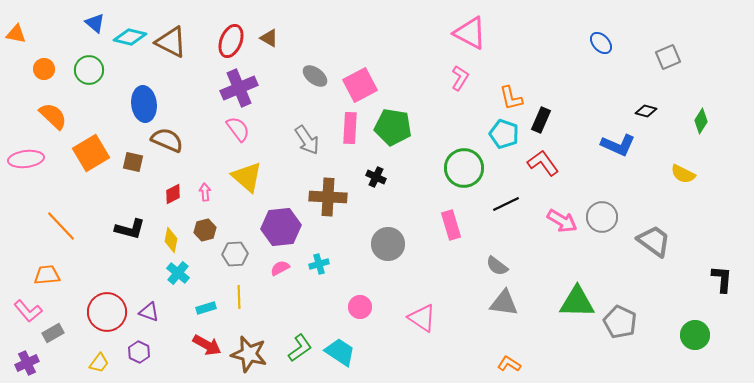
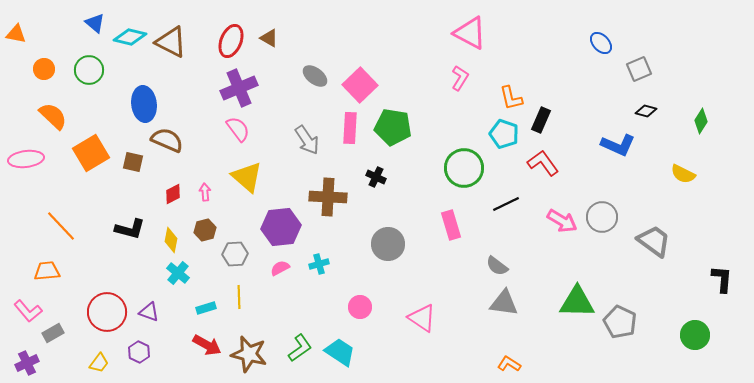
gray square at (668, 57): moved 29 px left, 12 px down
pink square at (360, 85): rotated 16 degrees counterclockwise
orange trapezoid at (47, 275): moved 4 px up
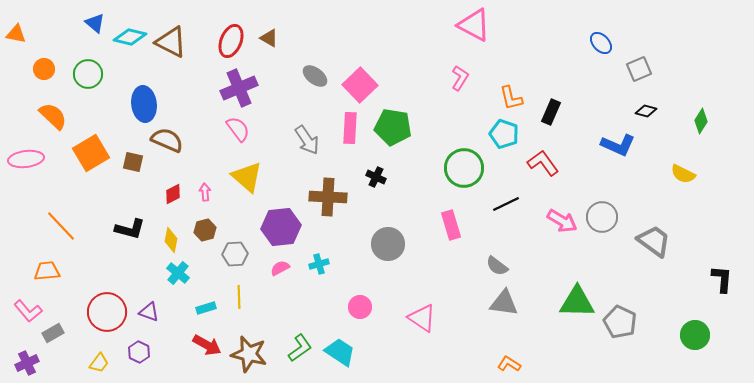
pink triangle at (470, 33): moved 4 px right, 8 px up
green circle at (89, 70): moved 1 px left, 4 px down
black rectangle at (541, 120): moved 10 px right, 8 px up
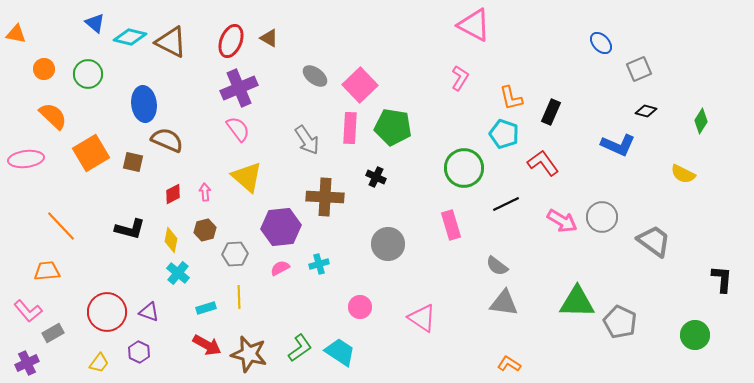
brown cross at (328, 197): moved 3 px left
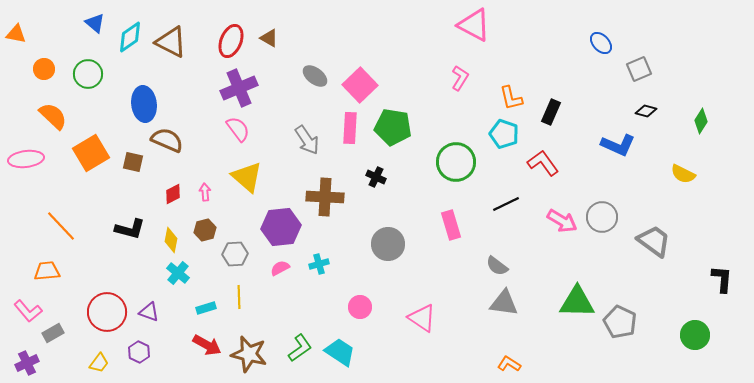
cyan diamond at (130, 37): rotated 48 degrees counterclockwise
green circle at (464, 168): moved 8 px left, 6 px up
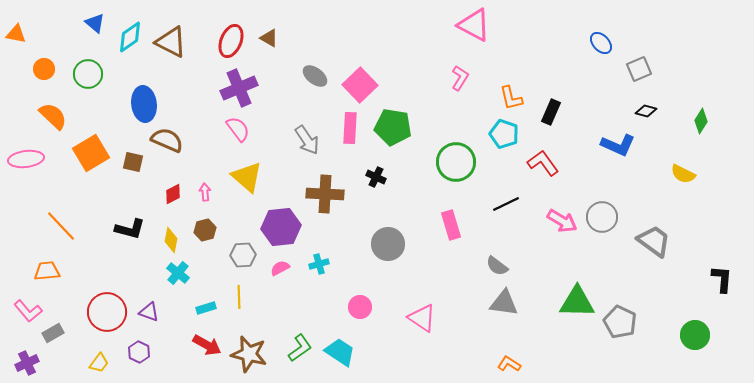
brown cross at (325, 197): moved 3 px up
gray hexagon at (235, 254): moved 8 px right, 1 px down
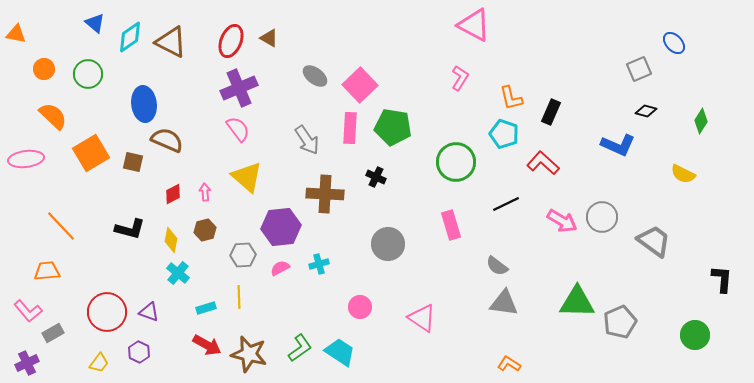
blue ellipse at (601, 43): moved 73 px right
red L-shape at (543, 163): rotated 12 degrees counterclockwise
gray pentagon at (620, 322): rotated 24 degrees clockwise
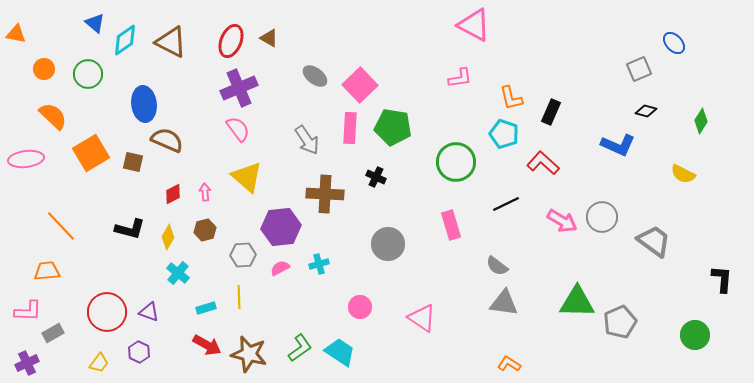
cyan diamond at (130, 37): moved 5 px left, 3 px down
pink L-shape at (460, 78): rotated 50 degrees clockwise
yellow diamond at (171, 240): moved 3 px left, 3 px up; rotated 20 degrees clockwise
pink L-shape at (28, 311): rotated 48 degrees counterclockwise
